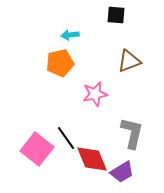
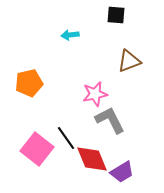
orange pentagon: moved 31 px left, 20 px down
gray L-shape: moved 22 px left, 13 px up; rotated 40 degrees counterclockwise
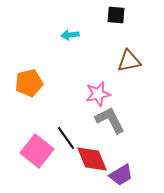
brown triangle: rotated 10 degrees clockwise
pink star: moved 3 px right
pink square: moved 2 px down
purple trapezoid: moved 1 px left, 3 px down
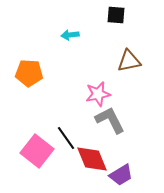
orange pentagon: moved 10 px up; rotated 16 degrees clockwise
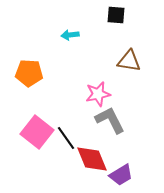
brown triangle: rotated 20 degrees clockwise
pink square: moved 19 px up
